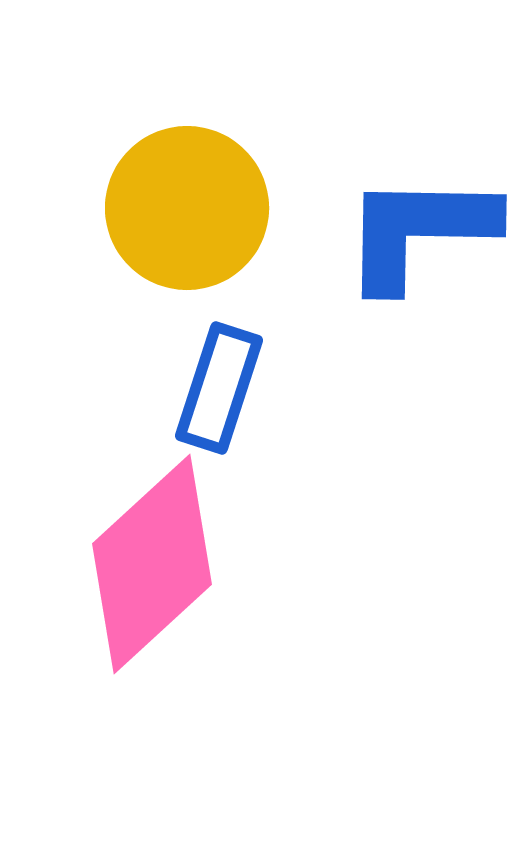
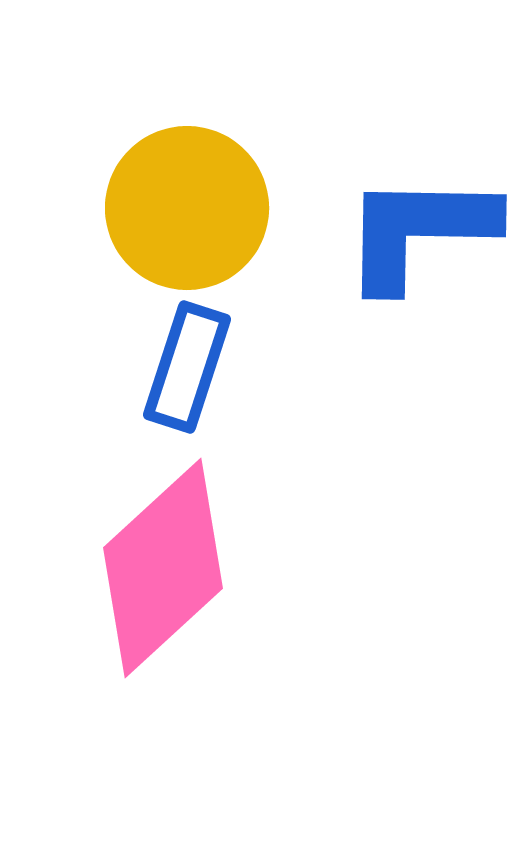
blue rectangle: moved 32 px left, 21 px up
pink diamond: moved 11 px right, 4 px down
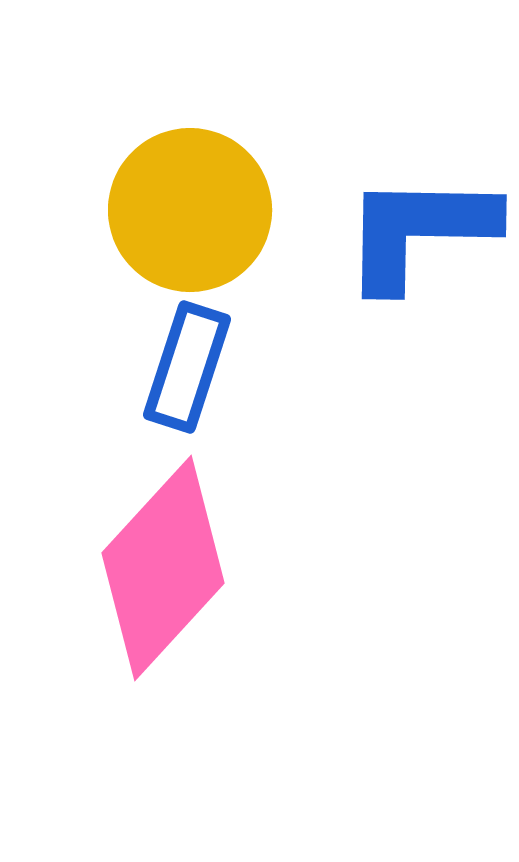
yellow circle: moved 3 px right, 2 px down
pink diamond: rotated 5 degrees counterclockwise
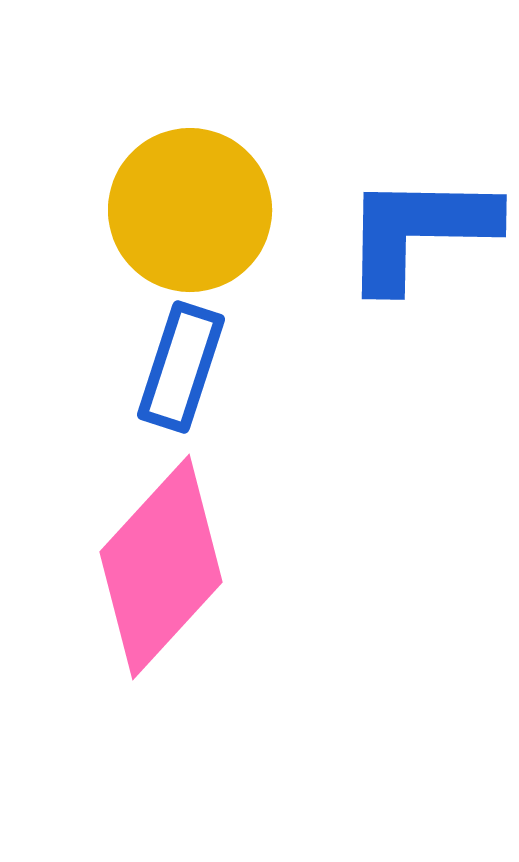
blue rectangle: moved 6 px left
pink diamond: moved 2 px left, 1 px up
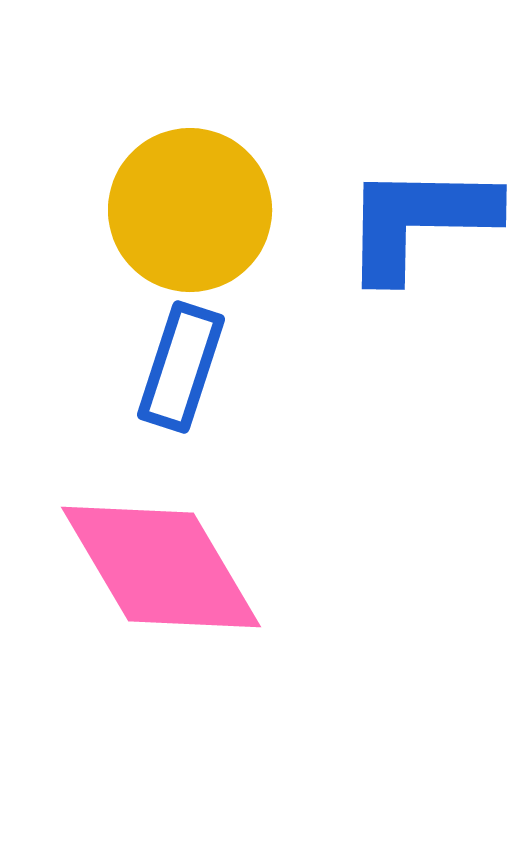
blue L-shape: moved 10 px up
pink diamond: rotated 73 degrees counterclockwise
